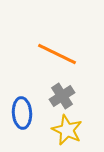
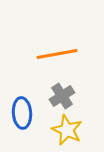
orange line: rotated 36 degrees counterclockwise
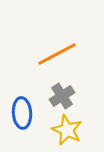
orange line: rotated 18 degrees counterclockwise
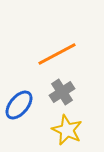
gray cross: moved 4 px up
blue ellipse: moved 3 px left, 8 px up; rotated 44 degrees clockwise
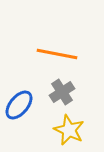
orange line: rotated 39 degrees clockwise
yellow star: moved 2 px right
